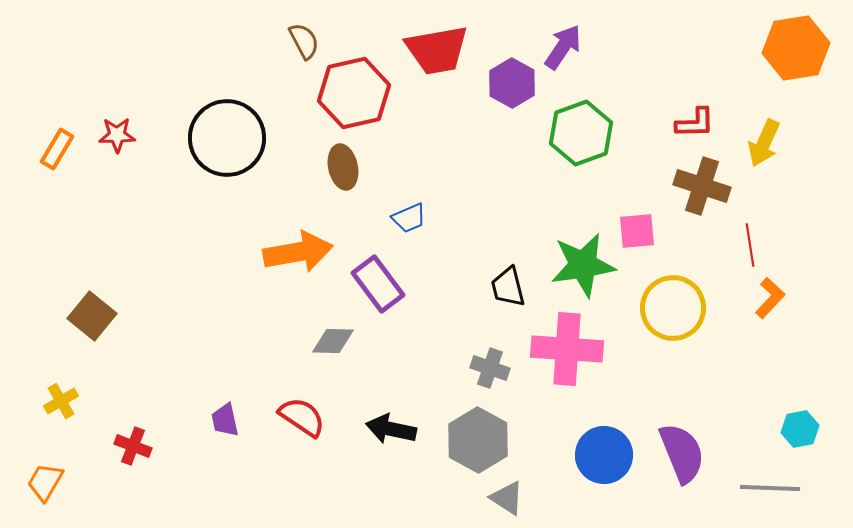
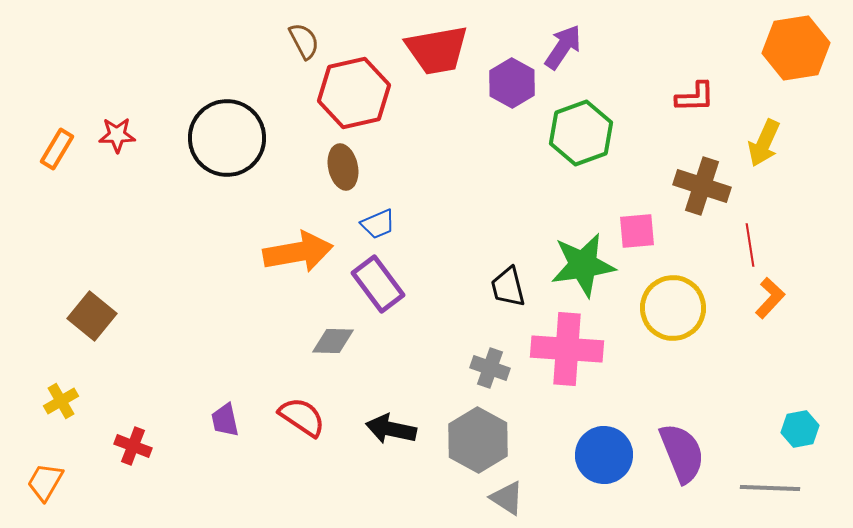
red L-shape: moved 26 px up
blue trapezoid: moved 31 px left, 6 px down
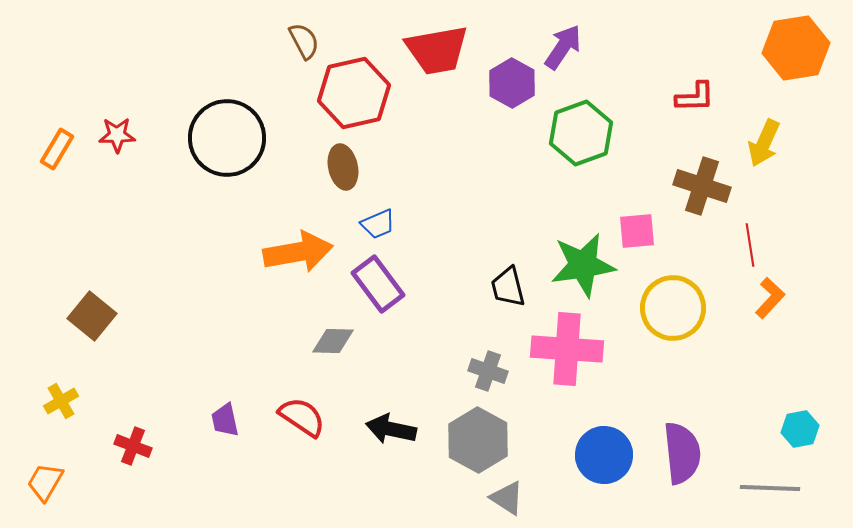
gray cross: moved 2 px left, 3 px down
purple semicircle: rotated 16 degrees clockwise
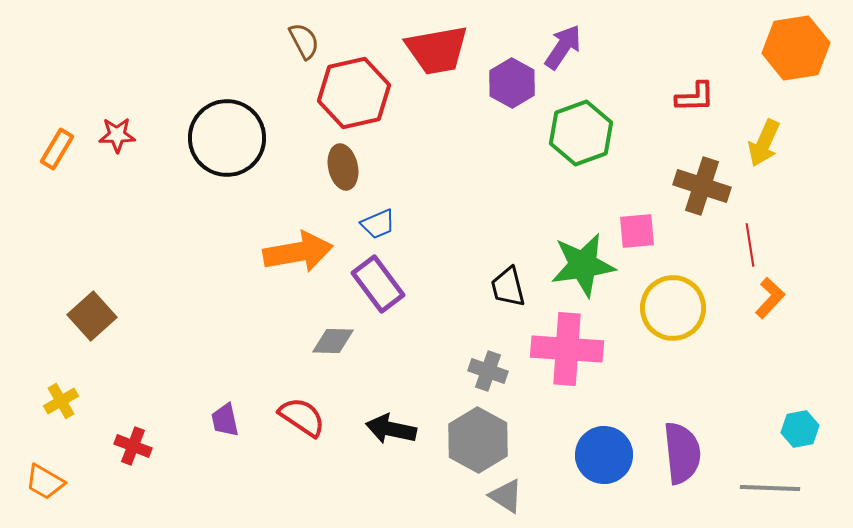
brown square: rotated 9 degrees clockwise
orange trapezoid: rotated 90 degrees counterclockwise
gray triangle: moved 1 px left, 2 px up
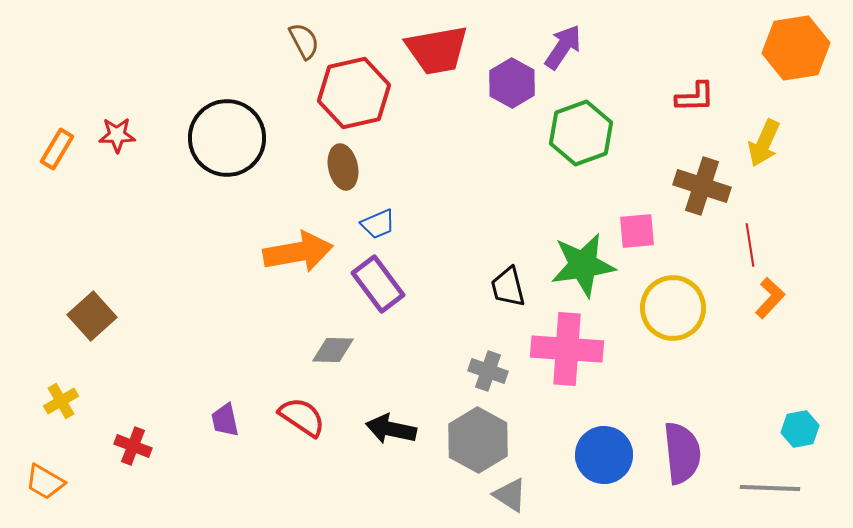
gray diamond: moved 9 px down
gray triangle: moved 4 px right, 1 px up
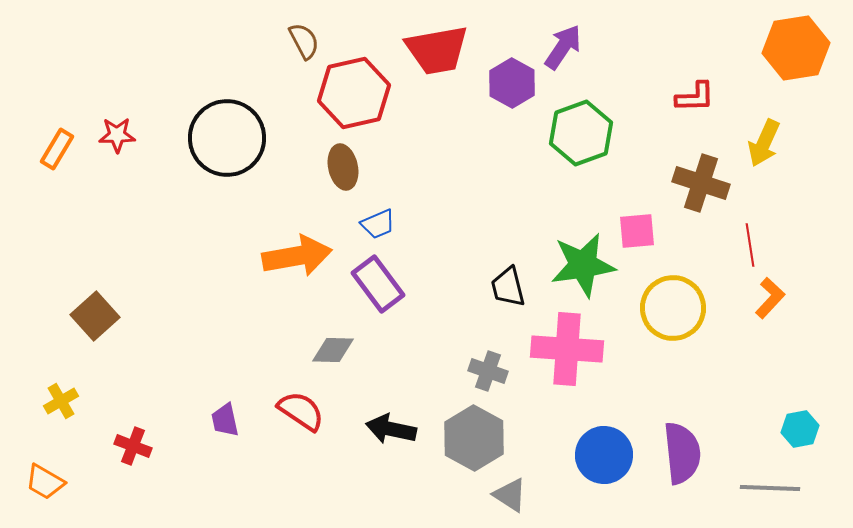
brown cross: moved 1 px left, 3 px up
orange arrow: moved 1 px left, 4 px down
brown square: moved 3 px right
red semicircle: moved 1 px left, 6 px up
gray hexagon: moved 4 px left, 2 px up
